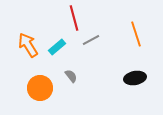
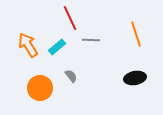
red line: moved 4 px left; rotated 10 degrees counterclockwise
gray line: rotated 30 degrees clockwise
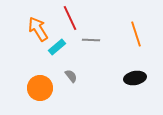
orange arrow: moved 10 px right, 16 px up
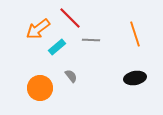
red line: rotated 20 degrees counterclockwise
orange arrow: rotated 95 degrees counterclockwise
orange line: moved 1 px left
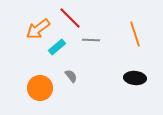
black ellipse: rotated 15 degrees clockwise
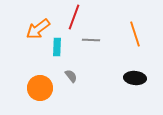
red line: moved 4 px right, 1 px up; rotated 65 degrees clockwise
cyan rectangle: rotated 48 degrees counterclockwise
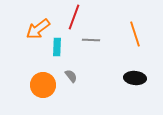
orange circle: moved 3 px right, 3 px up
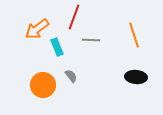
orange arrow: moved 1 px left
orange line: moved 1 px left, 1 px down
cyan rectangle: rotated 24 degrees counterclockwise
black ellipse: moved 1 px right, 1 px up
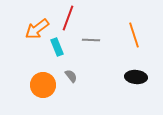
red line: moved 6 px left, 1 px down
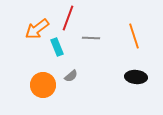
orange line: moved 1 px down
gray line: moved 2 px up
gray semicircle: rotated 88 degrees clockwise
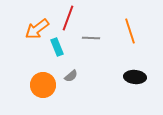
orange line: moved 4 px left, 5 px up
black ellipse: moved 1 px left
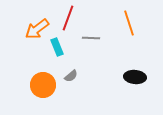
orange line: moved 1 px left, 8 px up
